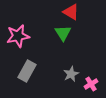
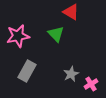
green triangle: moved 7 px left, 1 px down; rotated 12 degrees counterclockwise
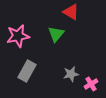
green triangle: rotated 24 degrees clockwise
gray star: rotated 14 degrees clockwise
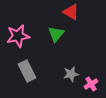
gray rectangle: rotated 55 degrees counterclockwise
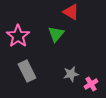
pink star: rotated 25 degrees counterclockwise
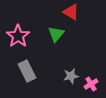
gray star: moved 2 px down
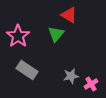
red triangle: moved 2 px left, 3 px down
gray rectangle: moved 1 px up; rotated 30 degrees counterclockwise
